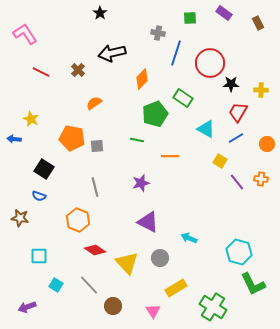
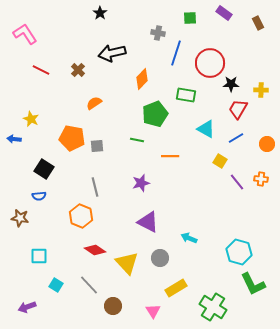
red line at (41, 72): moved 2 px up
green rectangle at (183, 98): moved 3 px right, 3 px up; rotated 24 degrees counterclockwise
red trapezoid at (238, 112): moved 3 px up
blue semicircle at (39, 196): rotated 24 degrees counterclockwise
orange hexagon at (78, 220): moved 3 px right, 4 px up
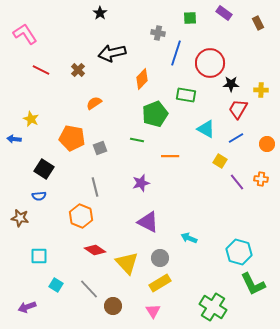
gray square at (97, 146): moved 3 px right, 2 px down; rotated 16 degrees counterclockwise
gray line at (89, 285): moved 4 px down
yellow rectangle at (176, 288): moved 16 px left, 5 px up
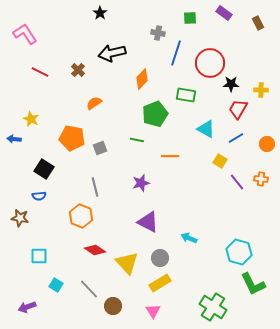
red line at (41, 70): moved 1 px left, 2 px down
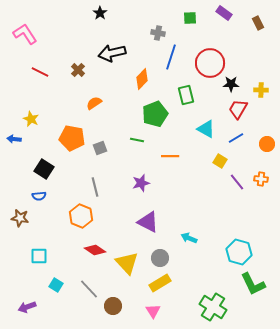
blue line at (176, 53): moved 5 px left, 4 px down
green rectangle at (186, 95): rotated 66 degrees clockwise
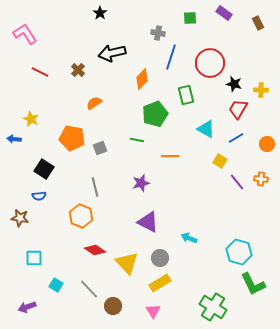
black star at (231, 84): moved 3 px right; rotated 14 degrees clockwise
cyan square at (39, 256): moved 5 px left, 2 px down
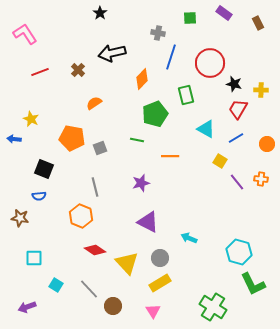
red line at (40, 72): rotated 48 degrees counterclockwise
black square at (44, 169): rotated 12 degrees counterclockwise
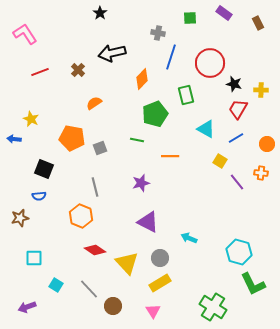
orange cross at (261, 179): moved 6 px up
brown star at (20, 218): rotated 24 degrees counterclockwise
